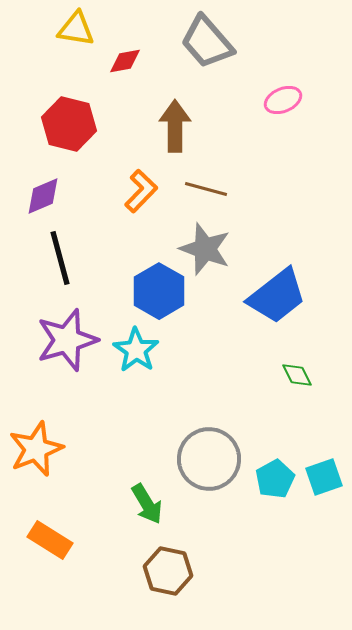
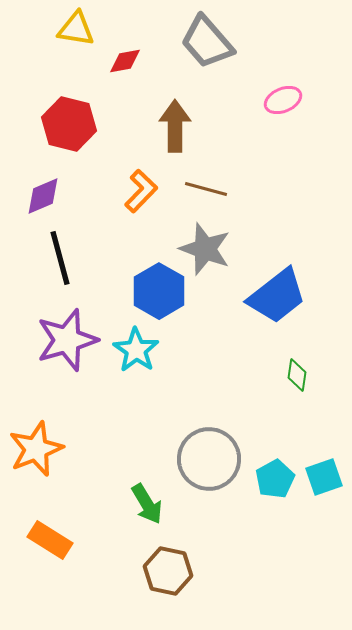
green diamond: rotated 36 degrees clockwise
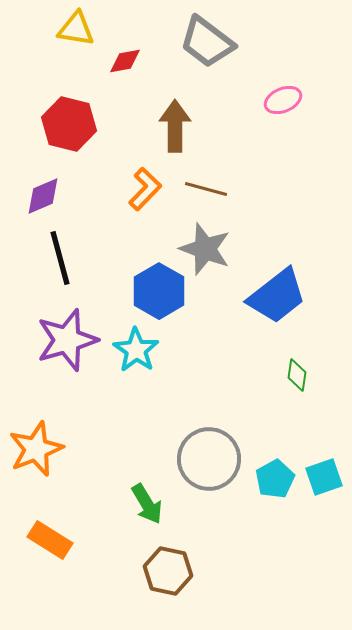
gray trapezoid: rotated 12 degrees counterclockwise
orange L-shape: moved 4 px right, 2 px up
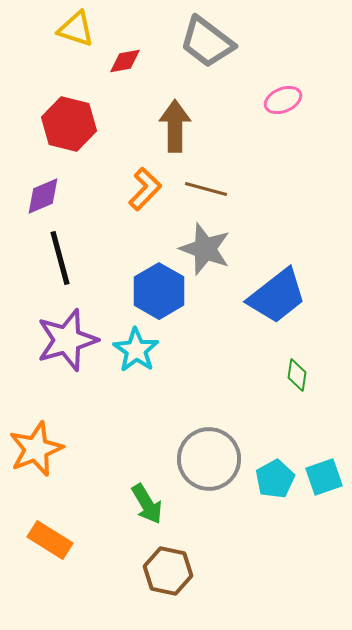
yellow triangle: rotated 9 degrees clockwise
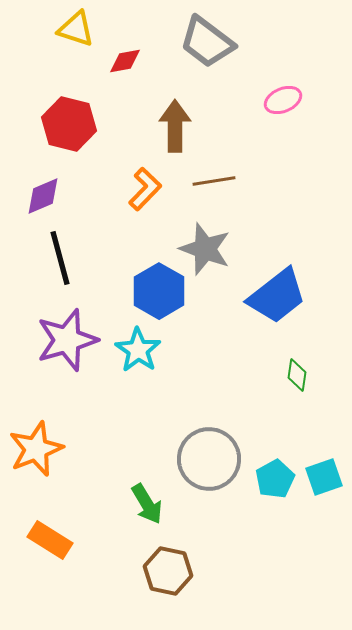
brown line: moved 8 px right, 8 px up; rotated 24 degrees counterclockwise
cyan star: moved 2 px right
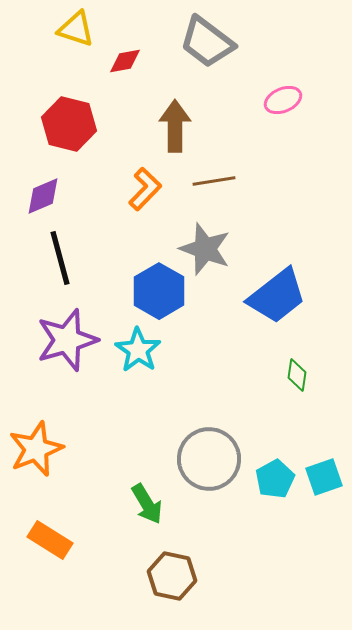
brown hexagon: moved 4 px right, 5 px down
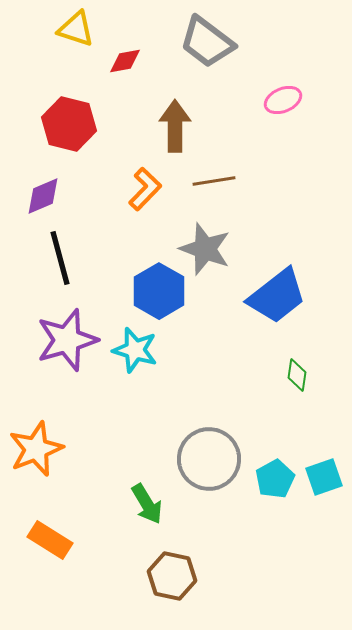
cyan star: moved 3 px left; rotated 18 degrees counterclockwise
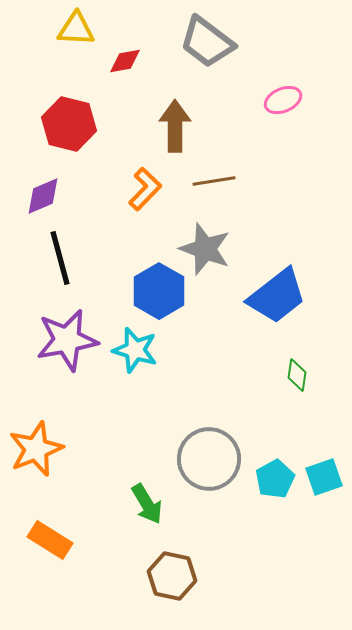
yellow triangle: rotated 15 degrees counterclockwise
purple star: rotated 6 degrees clockwise
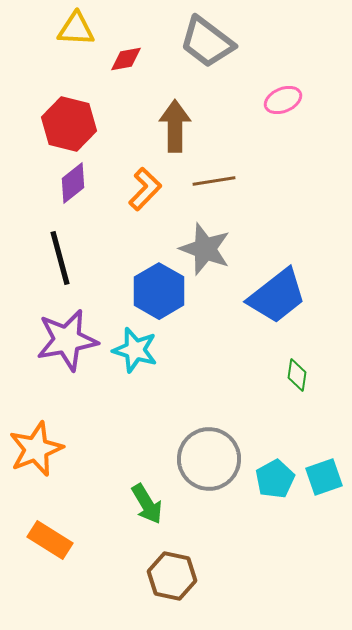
red diamond: moved 1 px right, 2 px up
purple diamond: moved 30 px right, 13 px up; rotated 15 degrees counterclockwise
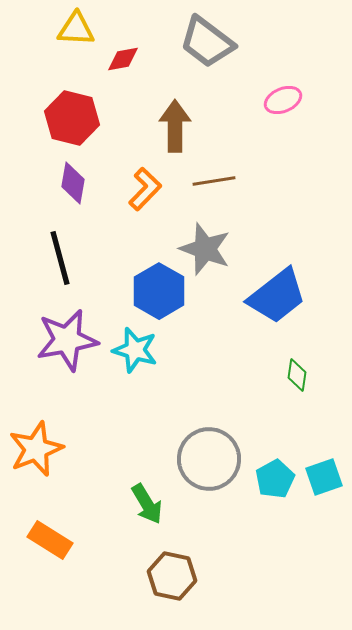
red diamond: moved 3 px left
red hexagon: moved 3 px right, 6 px up
purple diamond: rotated 42 degrees counterclockwise
